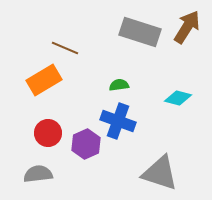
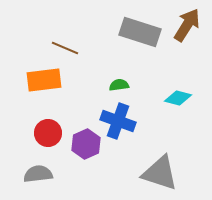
brown arrow: moved 2 px up
orange rectangle: rotated 24 degrees clockwise
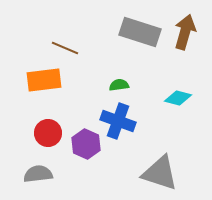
brown arrow: moved 2 px left, 7 px down; rotated 16 degrees counterclockwise
purple hexagon: rotated 12 degrees counterclockwise
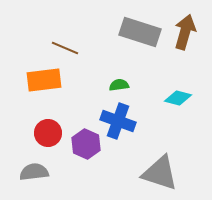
gray semicircle: moved 4 px left, 2 px up
